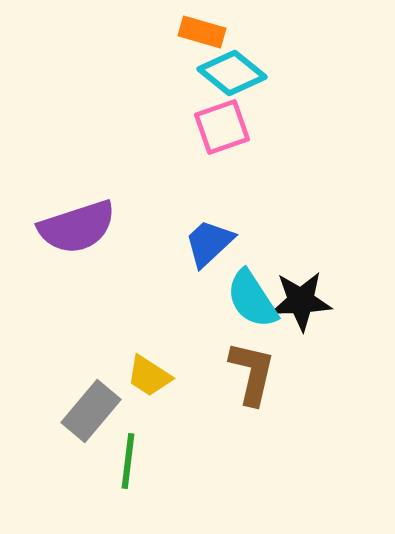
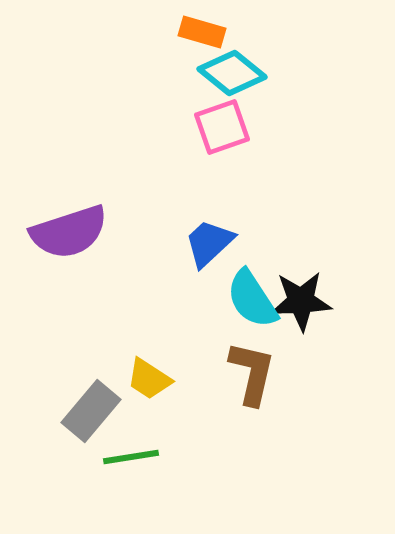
purple semicircle: moved 8 px left, 5 px down
yellow trapezoid: moved 3 px down
green line: moved 3 px right, 4 px up; rotated 74 degrees clockwise
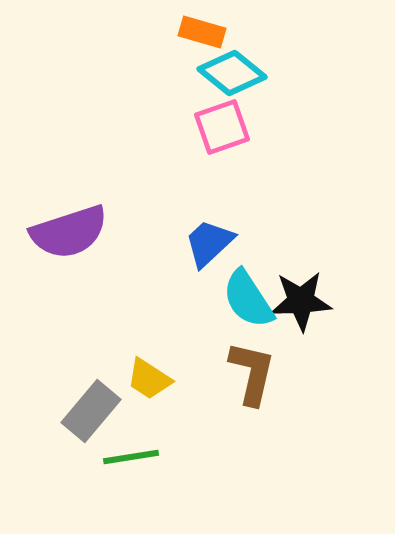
cyan semicircle: moved 4 px left
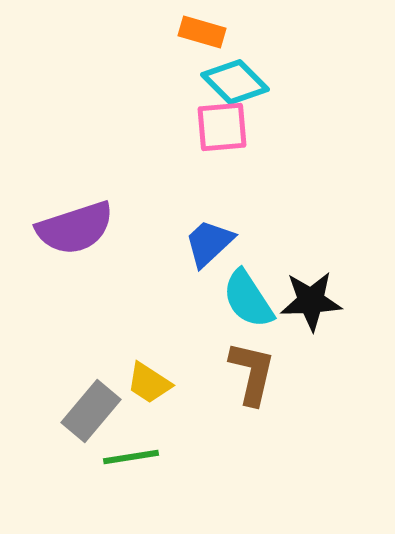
cyan diamond: moved 3 px right, 9 px down; rotated 6 degrees clockwise
pink square: rotated 14 degrees clockwise
purple semicircle: moved 6 px right, 4 px up
black star: moved 10 px right
yellow trapezoid: moved 4 px down
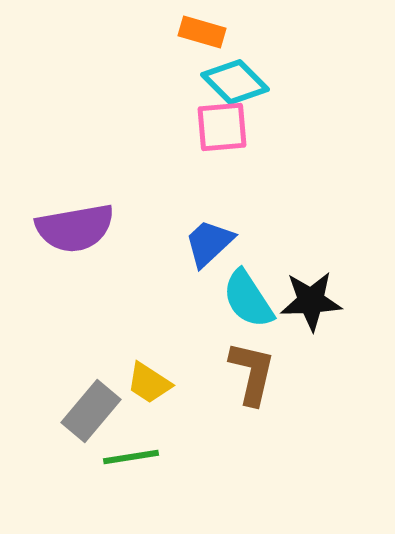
purple semicircle: rotated 8 degrees clockwise
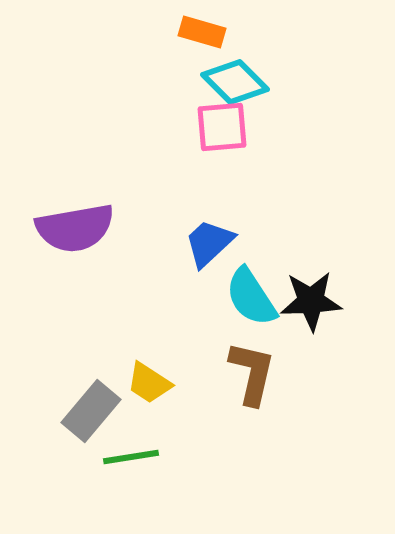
cyan semicircle: moved 3 px right, 2 px up
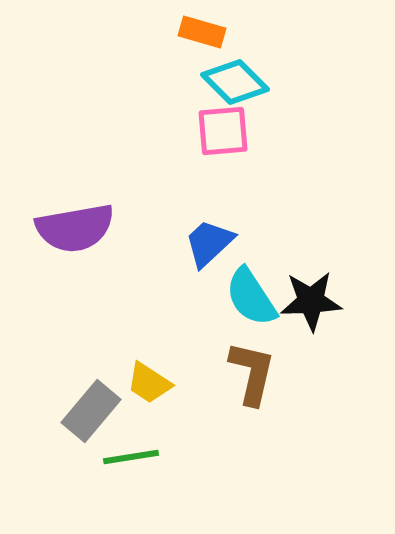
pink square: moved 1 px right, 4 px down
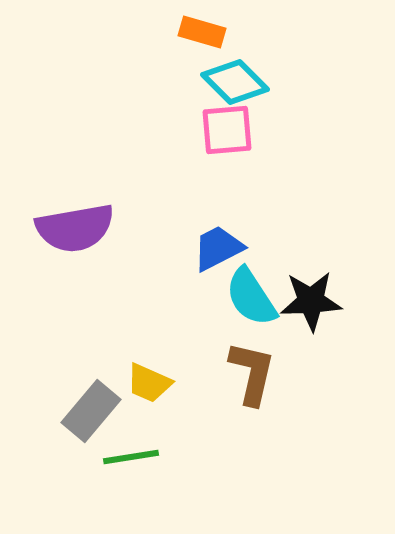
pink square: moved 4 px right, 1 px up
blue trapezoid: moved 9 px right, 5 px down; rotated 16 degrees clockwise
yellow trapezoid: rotated 9 degrees counterclockwise
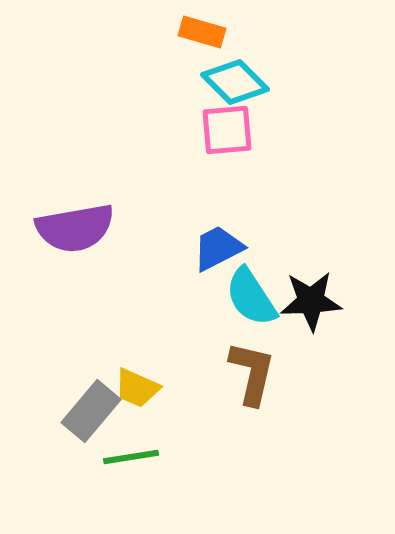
yellow trapezoid: moved 12 px left, 5 px down
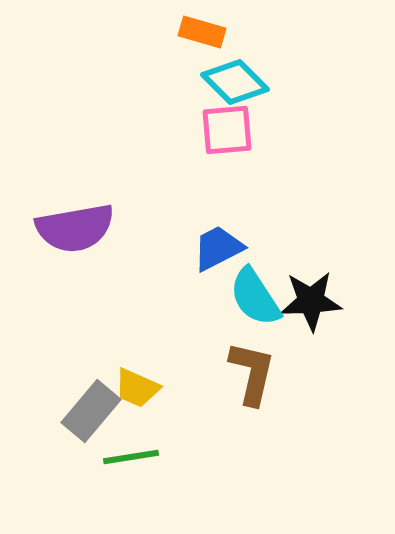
cyan semicircle: moved 4 px right
